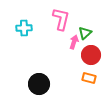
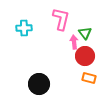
green triangle: rotated 24 degrees counterclockwise
pink arrow: rotated 24 degrees counterclockwise
red circle: moved 6 px left, 1 px down
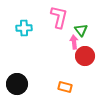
pink L-shape: moved 2 px left, 2 px up
green triangle: moved 4 px left, 3 px up
orange rectangle: moved 24 px left, 9 px down
black circle: moved 22 px left
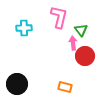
pink arrow: moved 1 px left, 1 px down
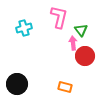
cyan cross: rotated 14 degrees counterclockwise
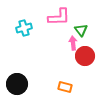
pink L-shape: rotated 75 degrees clockwise
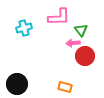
pink arrow: rotated 88 degrees counterclockwise
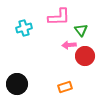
pink arrow: moved 4 px left, 2 px down
orange rectangle: rotated 32 degrees counterclockwise
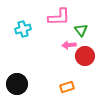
cyan cross: moved 1 px left, 1 px down
orange rectangle: moved 2 px right
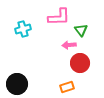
red circle: moved 5 px left, 7 px down
